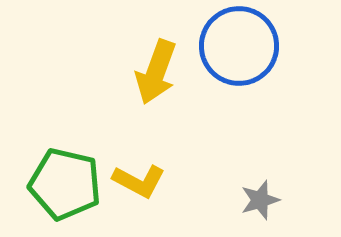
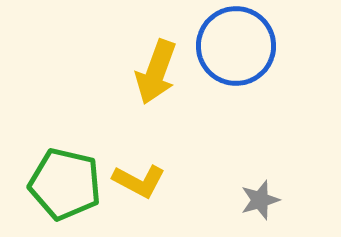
blue circle: moved 3 px left
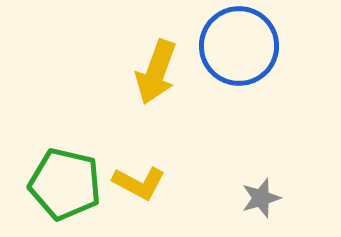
blue circle: moved 3 px right
yellow L-shape: moved 2 px down
gray star: moved 1 px right, 2 px up
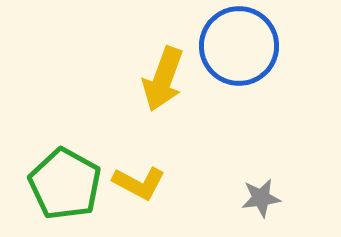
yellow arrow: moved 7 px right, 7 px down
green pentagon: rotated 16 degrees clockwise
gray star: rotated 9 degrees clockwise
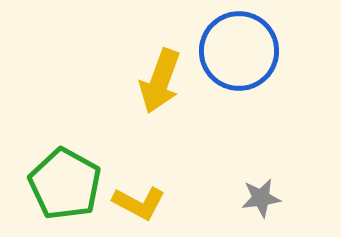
blue circle: moved 5 px down
yellow arrow: moved 3 px left, 2 px down
yellow L-shape: moved 20 px down
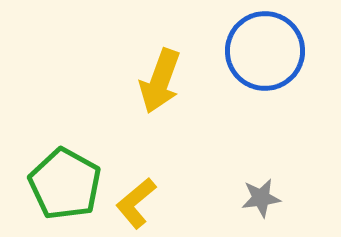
blue circle: moved 26 px right
yellow L-shape: moved 3 px left; rotated 112 degrees clockwise
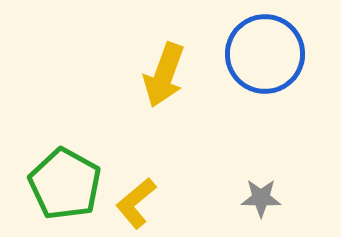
blue circle: moved 3 px down
yellow arrow: moved 4 px right, 6 px up
gray star: rotated 9 degrees clockwise
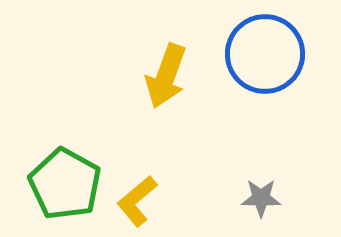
yellow arrow: moved 2 px right, 1 px down
yellow L-shape: moved 1 px right, 2 px up
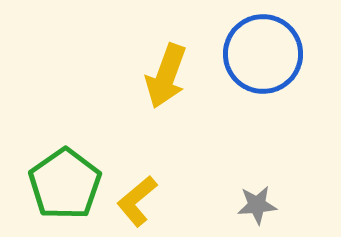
blue circle: moved 2 px left
green pentagon: rotated 8 degrees clockwise
gray star: moved 4 px left, 7 px down; rotated 6 degrees counterclockwise
